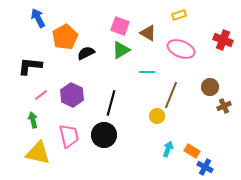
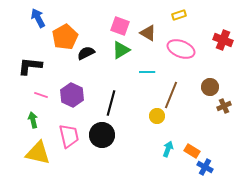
pink line: rotated 56 degrees clockwise
black circle: moved 2 px left
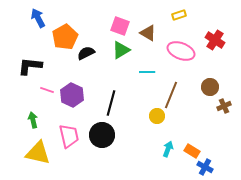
red cross: moved 8 px left; rotated 12 degrees clockwise
pink ellipse: moved 2 px down
pink line: moved 6 px right, 5 px up
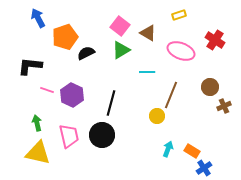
pink square: rotated 18 degrees clockwise
orange pentagon: rotated 10 degrees clockwise
green arrow: moved 4 px right, 3 px down
blue cross: moved 1 px left, 1 px down; rotated 28 degrees clockwise
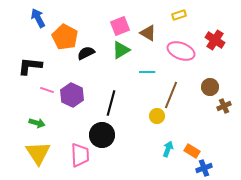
pink square: rotated 30 degrees clockwise
orange pentagon: rotated 25 degrees counterclockwise
green arrow: rotated 119 degrees clockwise
pink trapezoid: moved 11 px right, 19 px down; rotated 10 degrees clockwise
yellow triangle: rotated 44 degrees clockwise
blue cross: rotated 14 degrees clockwise
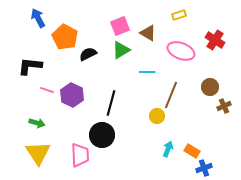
black semicircle: moved 2 px right, 1 px down
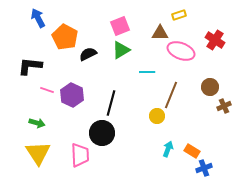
brown triangle: moved 12 px right; rotated 30 degrees counterclockwise
black circle: moved 2 px up
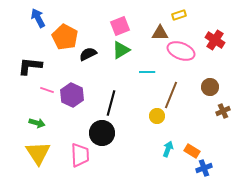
brown cross: moved 1 px left, 5 px down
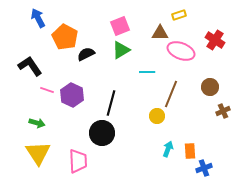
black semicircle: moved 2 px left
black L-shape: rotated 50 degrees clockwise
brown line: moved 1 px up
orange rectangle: moved 2 px left; rotated 56 degrees clockwise
pink trapezoid: moved 2 px left, 6 px down
